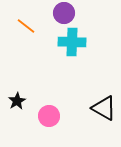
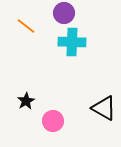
black star: moved 9 px right
pink circle: moved 4 px right, 5 px down
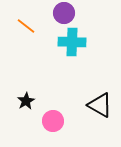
black triangle: moved 4 px left, 3 px up
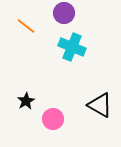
cyan cross: moved 5 px down; rotated 20 degrees clockwise
pink circle: moved 2 px up
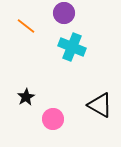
black star: moved 4 px up
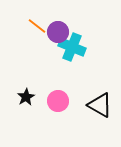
purple circle: moved 6 px left, 19 px down
orange line: moved 11 px right
pink circle: moved 5 px right, 18 px up
